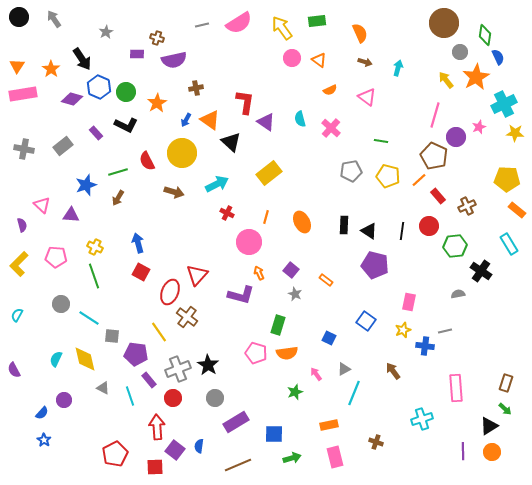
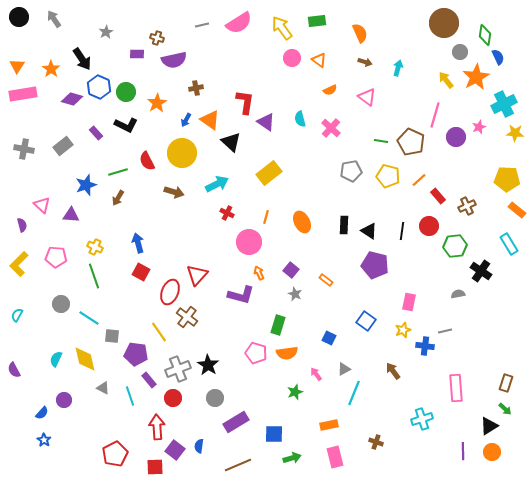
brown pentagon at (434, 156): moved 23 px left, 14 px up
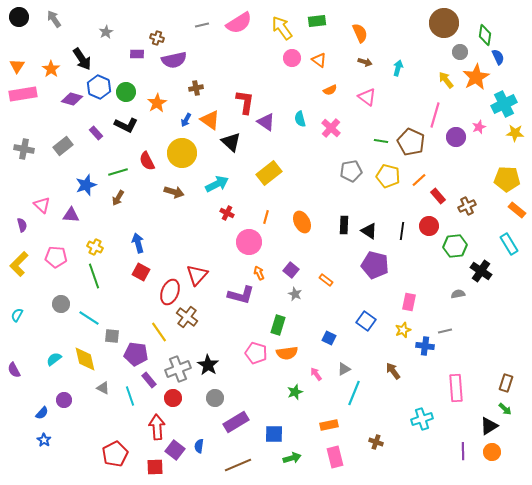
cyan semicircle at (56, 359): moved 2 px left; rotated 28 degrees clockwise
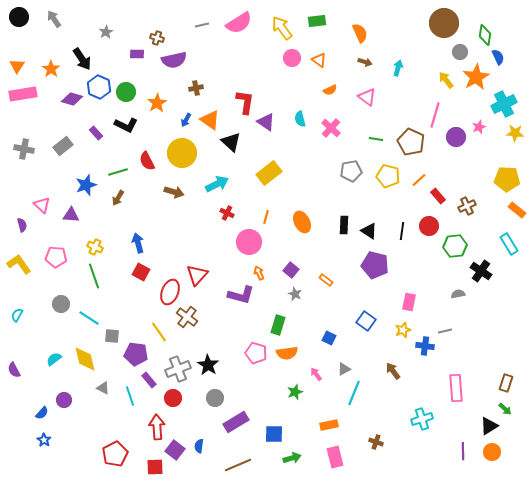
green line at (381, 141): moved 5 px left, 2 px up
yellow L-shape at (19, 264): rotated 100 degrees clockwise
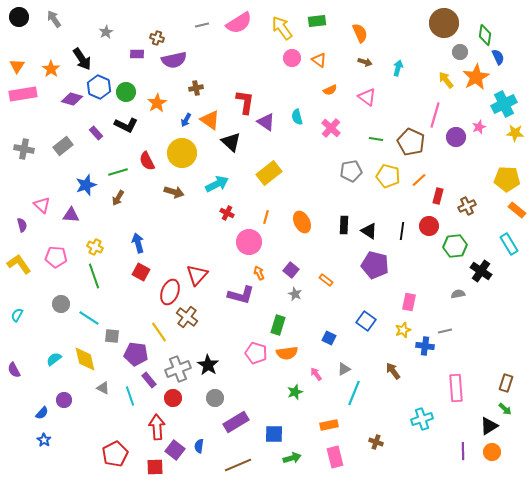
cyan semicircle at (300, 119): moved 3 px left, 2 px up
red rectangle at (438, 196): rotated 56 degrees clockwise
